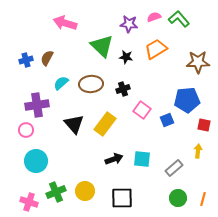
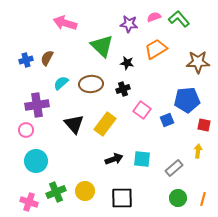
black star: moved 1 px right, 6 px down
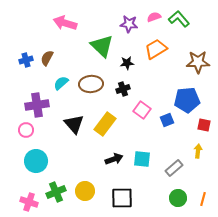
black star: rotated 16 degrees counterclockwise
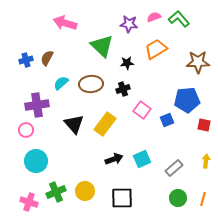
yellow arrow: moved 8 px right, 10 px down
cyan square: rotated 30 degrees counterclockwise
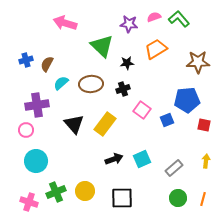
brown semicircle: moved 6 px down
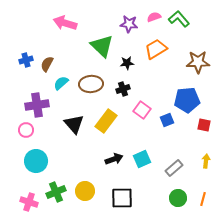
yellow rectangle: moved 1 px right, 3 px up
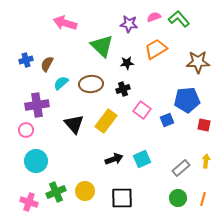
gray rectangle: moved 7 px right
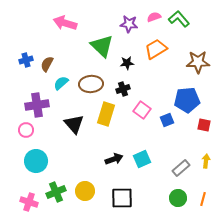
yellow rectangle: moved 7 px up; rotated 20 degrees counterclockwise
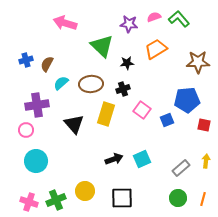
green cross: moved 8 px down
